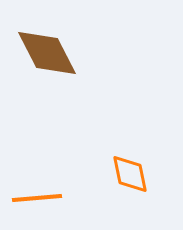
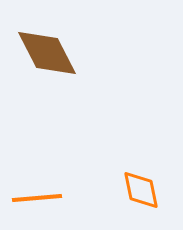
orange diamond: moved 11 px right, 16 px down
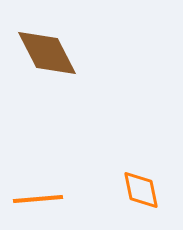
orange line: moved 1 px right, 1 px down
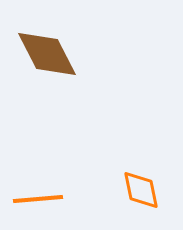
brown diamond: moved 1 px down
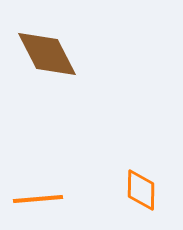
orange diamond: rotated 12 degrees clockwise
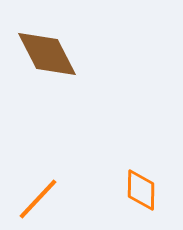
orange line: rotated 42 degrees counterclockwise
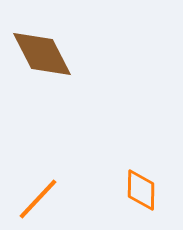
brown diamond: moved 5 px left
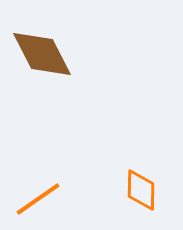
orange line: rotated 12 degrees clockwise
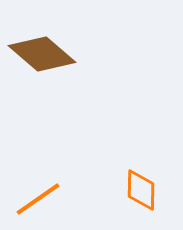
brown diamond: rotated 22 degrees counterclockwise
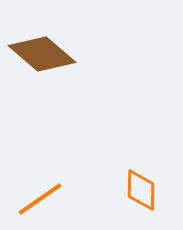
orange line: moved 2 px right
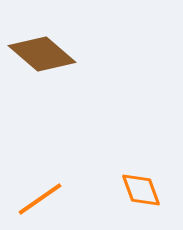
orange diamond: rotated 21 degrees counterclockwise
